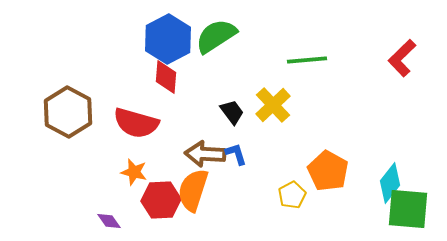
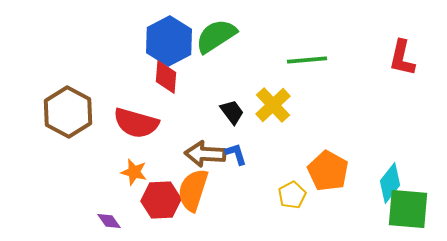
blue hexagon: moved 1 px right, 2 px down
red L-shape: rotated 33 degrees counterclockwise
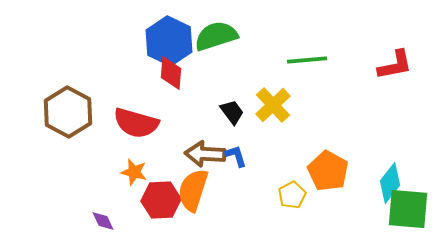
green semicircle: rotated 15 degrees clockwise
blue hexagon: rotated 6 degrees counterclockwise
red L-shape: moved 7 px left, 7 px down; rotated 114 degrees counterclockwise
red diamond: moved 5 px right, 4 px up
blue L-shape: moved 2 px down
purple diamond: moved 6 px left; rotated 10 degrees clockwise
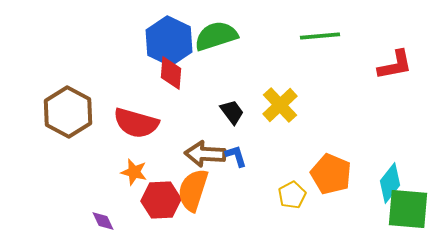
green line: moved 13 px right, 24 px up
yellow cross: moved 7 px right
orange pentagon: moved 3 px right, 3 px down; rotated 6 degrees counterclockwise
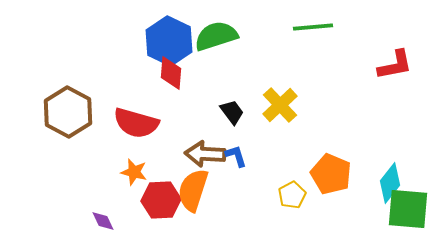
green line: moved 7 px left, 9 px up
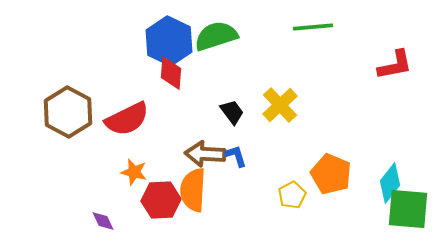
red semicircle: moved 9 px left, 4 px up; rotated 42 degrees counterclockwise
orange semicircle: rotated 15 degrees counterclockwise
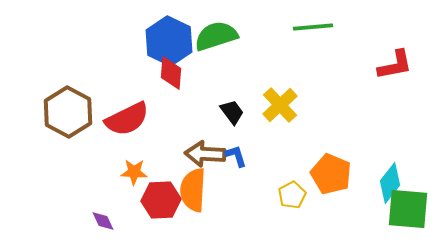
orange star: rotated 12 degrees counterclockwise
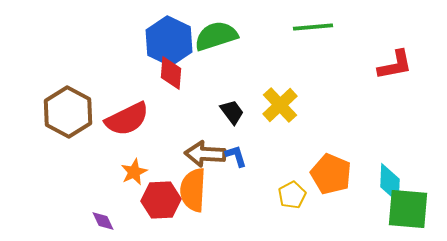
orange star: rotated 28 degrees counterclockwise
cyan diamond: rotated 36 degrees counterclockwise
